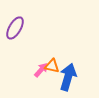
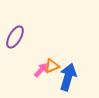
purple ellipse: moved 9 px down
orange triangle: rotated 35 degrees counterclockwise
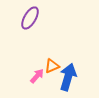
purple ellipse: moved 15 px right, 19 px up
pink arrow: moved 4 px left, 6 px down
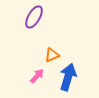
purple ellipse: moved 4 px right, 1 px up
orange triangle: moved 11 px up
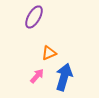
orange triangle: moved 3 px left, 2 px up
blue arrow: moved 4 px left
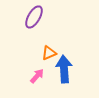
blue arrow: moved 8 px up; rotated 20 degrees counterclockwise
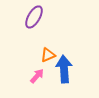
orange triangle: moved 1 px left, 2 px down
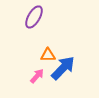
orange triangle: rotated 21 degrees clockwise
blue arrow: moved 1 px left, 1 px up; rotated 48 degrees clockwise
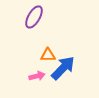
pink arrow: rotated 35 degrees clockwise
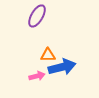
purple ellipse: moved 3 px right, 1 px up
blue arrow: moved 1 px left, 1 px up; rotated 32 degrees clockwise
